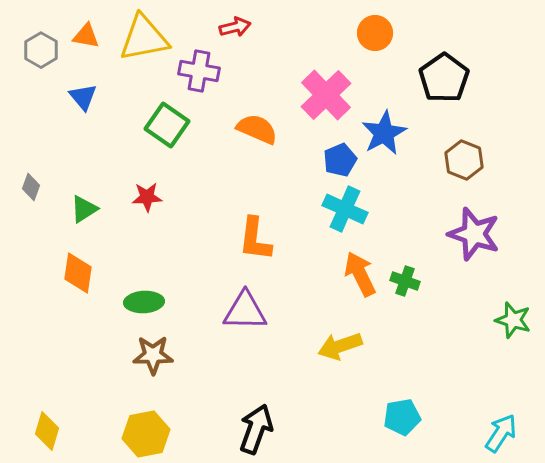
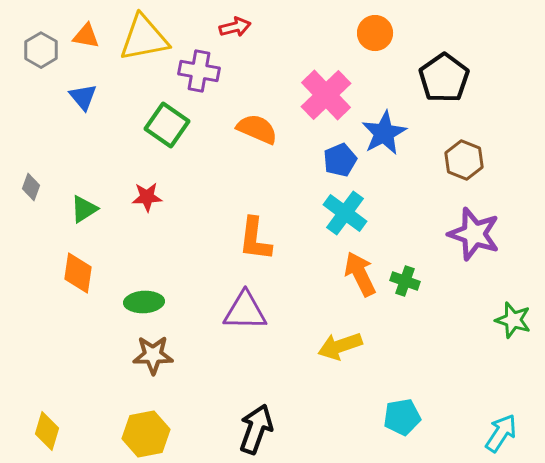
cyan cross: moved 4 px down; rotated 12 degrees clockwise
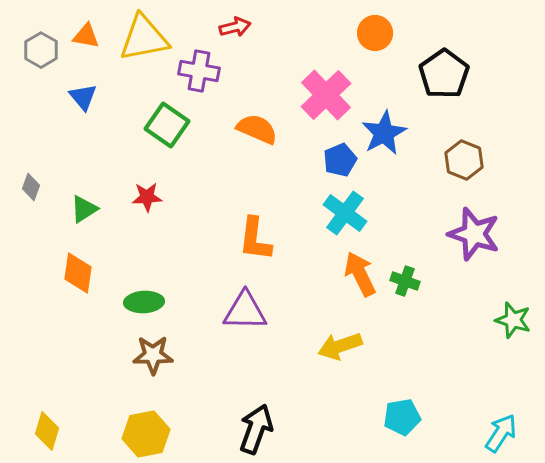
black pentagon: moved 4 px up
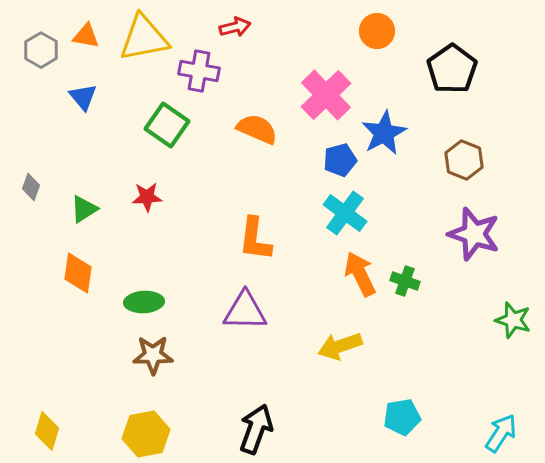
orange circle: moved 2 px right, 2 px up
black pentagon: moved 8 px right, 5 px up
blue pentagon: rotated 8 degrees clockwise
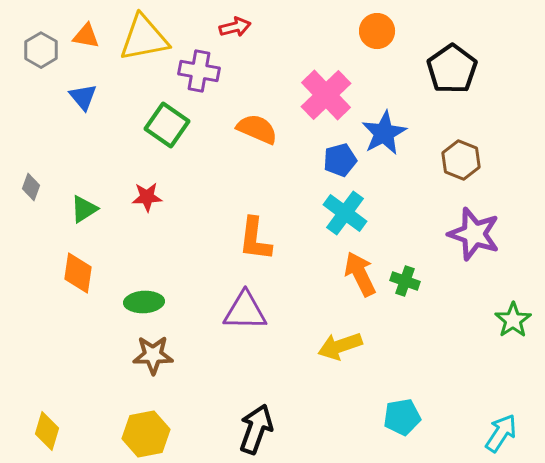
brown hexagon: moved 3 px left
green star: rotated 21 degrees clockwise
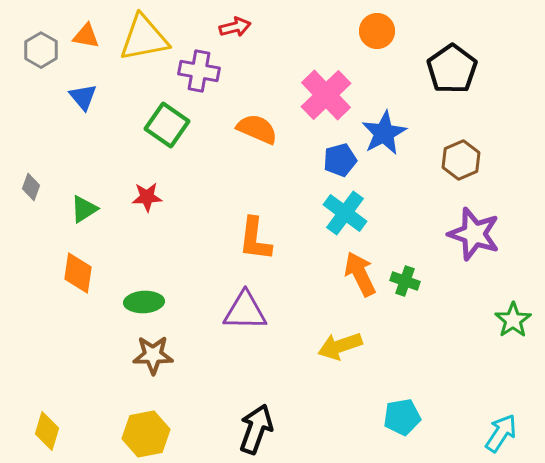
brown hexagon: rotated 15 degrees clockwise
